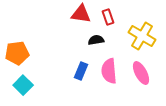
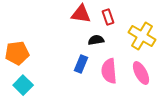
blue rectangle: moved 7 px up
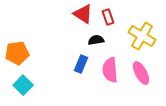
red triangle: moved 2 px right; rotated 25 degrees clockwise
pink semicircle: moved 1 px right, 1 px up
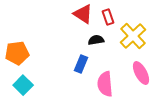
yellow cross: moved 9 px left; rotated 16 degrees clockwise
pink semicircle: moved 5 px left, 14 px down
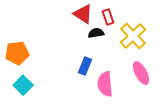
black semicircle: moved 7 px up
blue rectangle: moved 4 px right, 2 px down
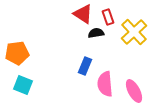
yellow cross: moved 1 px right, 4 px up
pink ellipse: moved 7 px left, 18 px down
cyan square: rotated 24 degrees counterclockwise
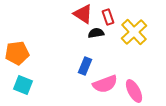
pink semicircle: rotated 105 degrees counterclockwise
